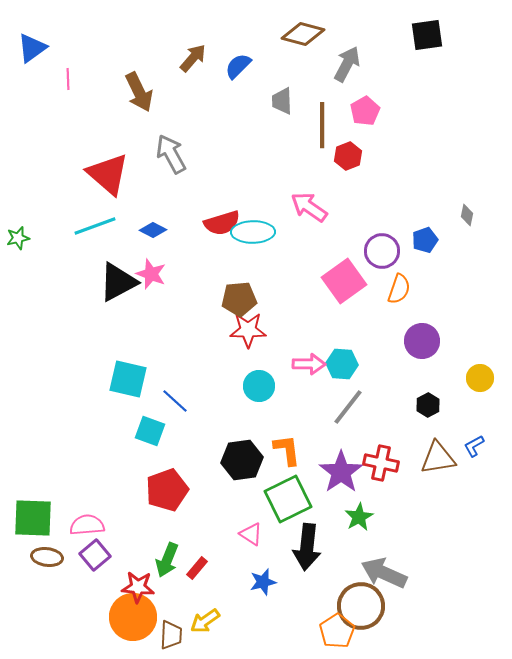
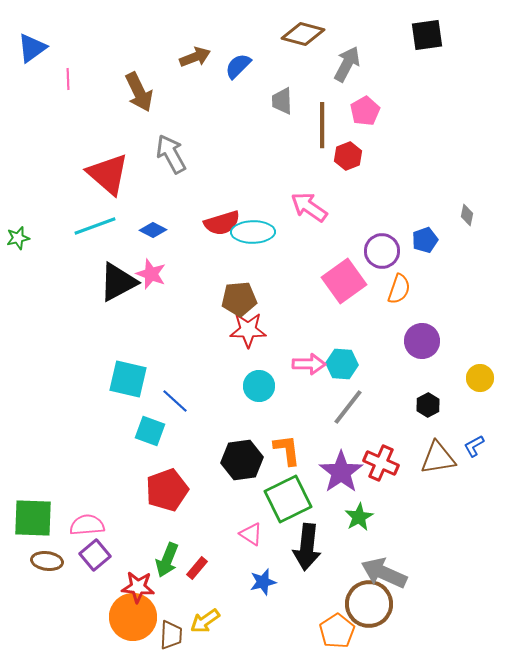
brown arrow at (193, 58): moved 2 px right, 1 px up; rotated 28 degrees clockwise
red cross at (381, 463): rotated 12 degrees clockwise
brown ellipse at (47, 557): moved 4 px down
brown circle at (361, 606): moved 8 px right, 2 px up
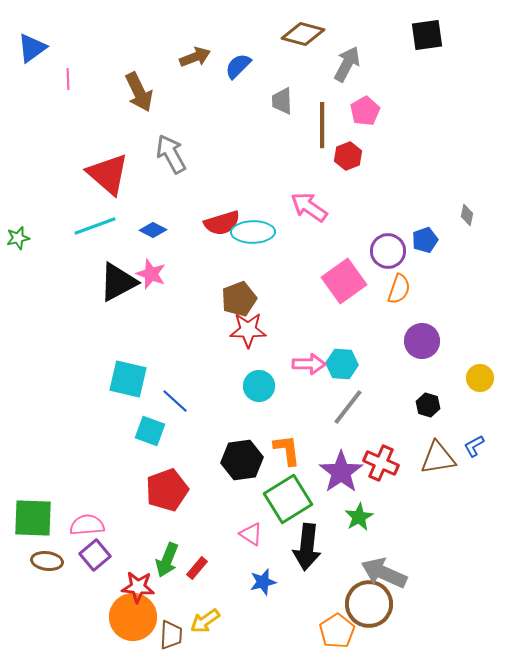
purple circle at (382, 251): moved 6 px right
brown pentagon at (239, 299): rotated 16 degrees counterclockwise
black hexagon at (428, 405): rotated 15 degrees counterclockwise
green square at (288, 499): rotated 6 degrees counterclockwise
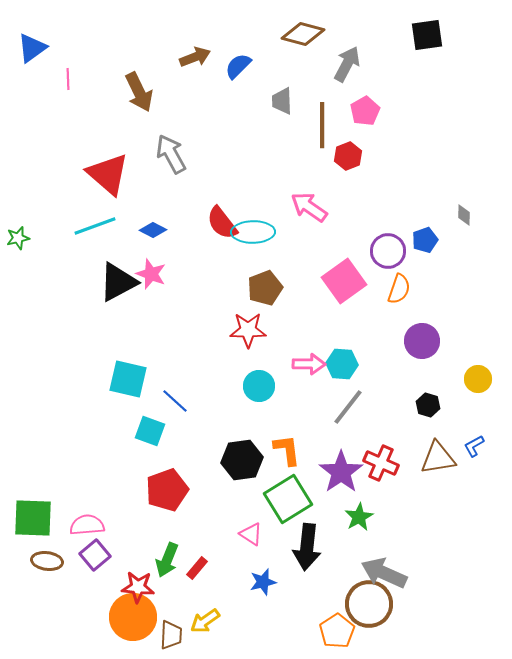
gray diamond at (467, 215): moved 3 px left; rotated 10 degrees counterclockwise
red semicircle at (222, 223): rotated 69 degrees clockwise
brown pentagon at (239, 299): moved 26 px right, 11 px up
yellow circle at (480, 378): moved 2 px left, 1 px down
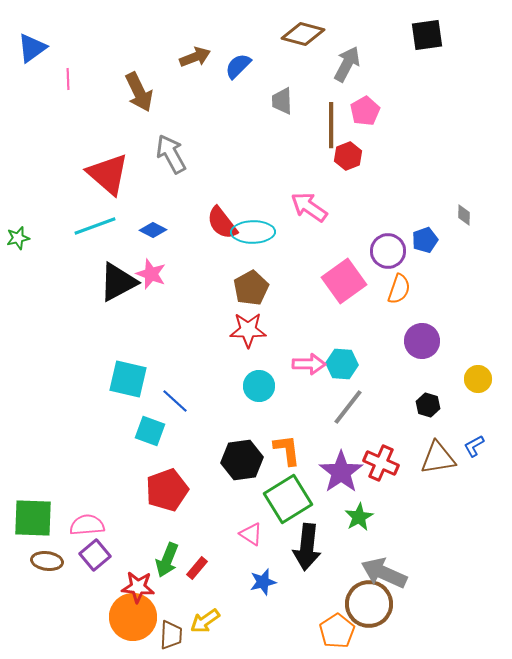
brown line at (322, 125): moved 9 px right
brown pentagon at (265, 288): moved 14 px left; rotated 8 degrees counterclockwise
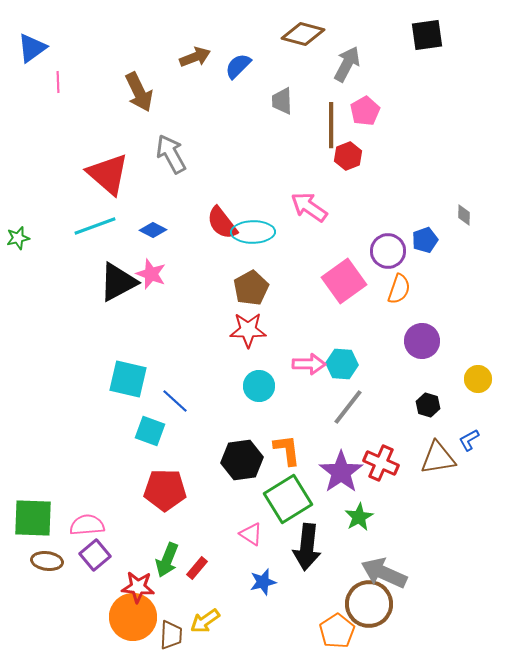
pink line at (68, 79): moved 10 px left, 3 px down
blue L-shape at (474, 446): moved 5 px left, 6 px up
red pentagon at (167, 490): moved 2 px left; rotated 21 degrees clockwise
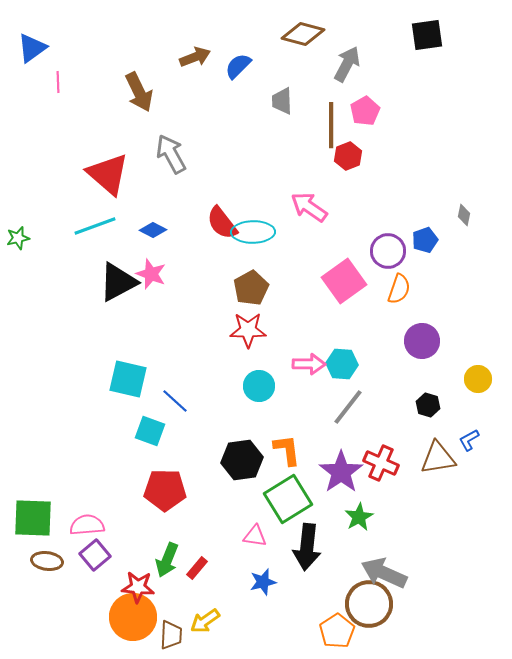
gray diamond at (464, 215): rotated 10 degrees clockwise
pink triangle at (251, 534): moved 4 px right, 2 px down; rotated 25 degrees counterclockwise
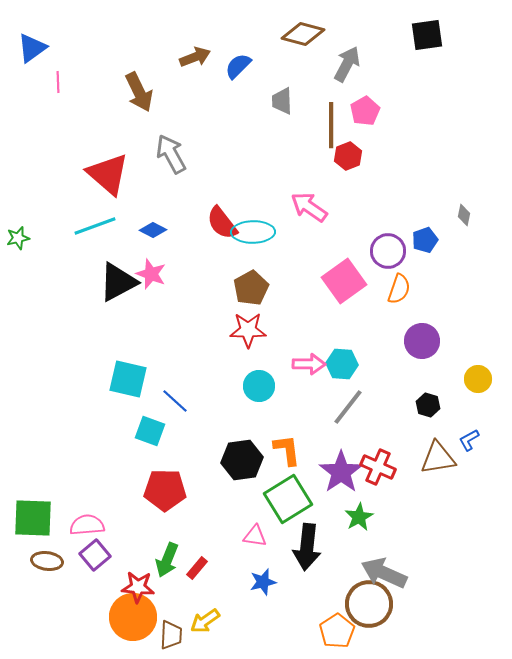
red cross at (381, 463): moved 3 px left, 4 px down
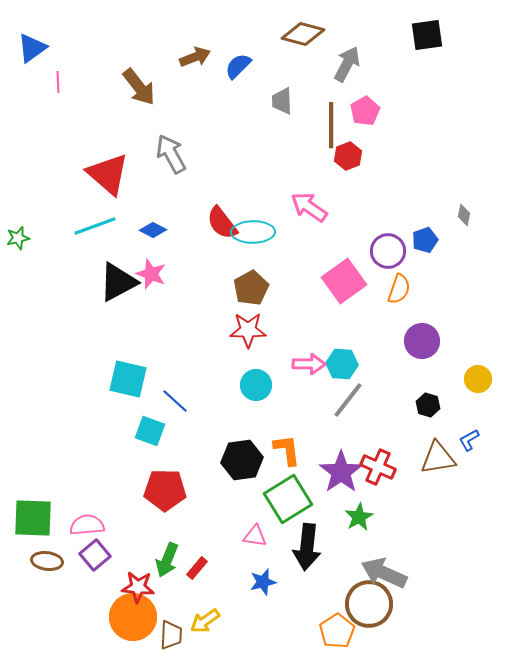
brown arrow at (139, 92): moved 5 px up; rotated 12 degrees counterclockwise
cyan circle at (259, 386): moved 3 px left, 1 px up
gray line at (348, 407): moved 7 px up
